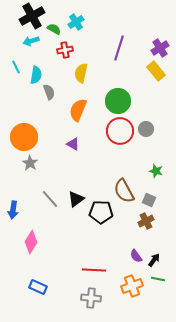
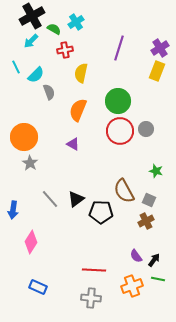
cyan arrow: rotated 28 degrees counterclockwise
yellow rectangle: moved 1 px right; rotated 60 degrees clockwise
cyan semicircle: rotated 36 degrees clockwise
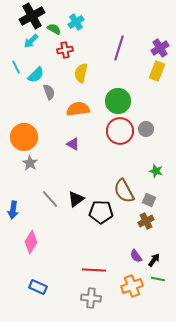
orange semicircle: moved 1 px up; rotated 60 degrees clockwise
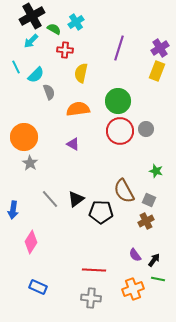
red cross: rotated 14 degrees clockwise
purple semicircle: moved 1 px left, 1 px up
orange cross: moved 1 px right, 3 px down
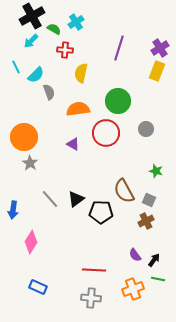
red circle: moved 14 px left, 2 px down
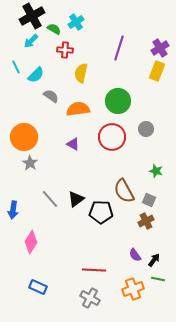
gray semicircle: moved 2 px right, 4 px down; rotated 35 degrees counterclockwise
red circle: moved 6 px right, 4 px down
gray cross: moved 1 px left; rotated 24 degrees clockwise
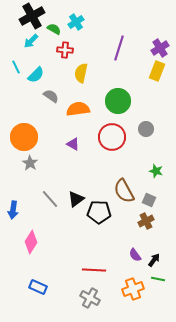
black pentagon: moved 2 px left
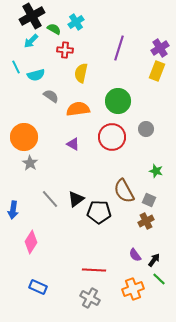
cyan semicircle: rotated 30 degrees clockwise
green line: moved 1 px right; rotated 32 degrees clockwise
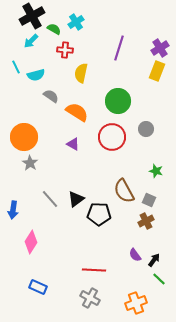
orange semicircle: moved 1 px left, 3 px down; rotated 40 degrees clockwise
black pentagon: moved 2 px down
orange cross: moved 3 px right, 14 px down
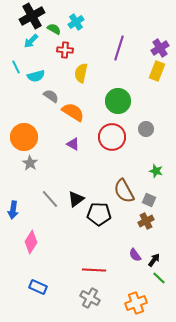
cyan semicircle: moved 1 px down
orange semicircle: moved 4 px left
green line: moved 1 px up
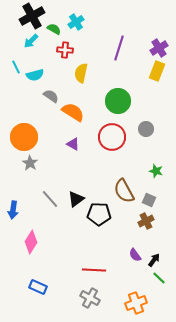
purple cross: moved 1 px left
cyan semicircle: moved 1 px left, 1 px up
